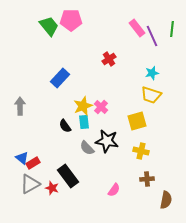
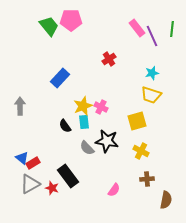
pink cross: rotated 16 degrees counterclockwise
yellow cross: rotated 14 degrees clockwise
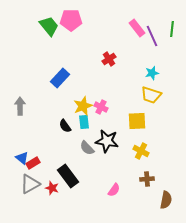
yellow square: rotated 12 degrees clockwise
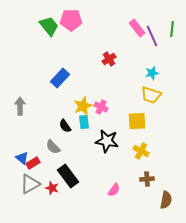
gray semicircle: moved 34 px left, 1 px up
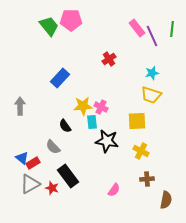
yellow star: rotated 18 degrees clockwise
cyan rectangle: moved 8 px right
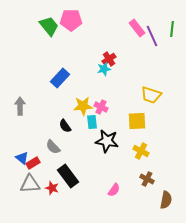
cyan star: moved 48 px left, 4 px up
brown cross: rotated 32 degrees clockwise
gray triangle: rotated 25 degrees clockwise
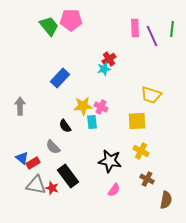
pink rectangle: moved 2 px left; rotated 36 degrees clockwise
black star: moved 3 px right, 20 px down
gray triangle: moved 6 px right, 1 px down; rotated 15 degrees clockwise
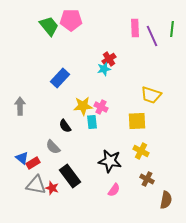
black rectangle: moved 2 px right
